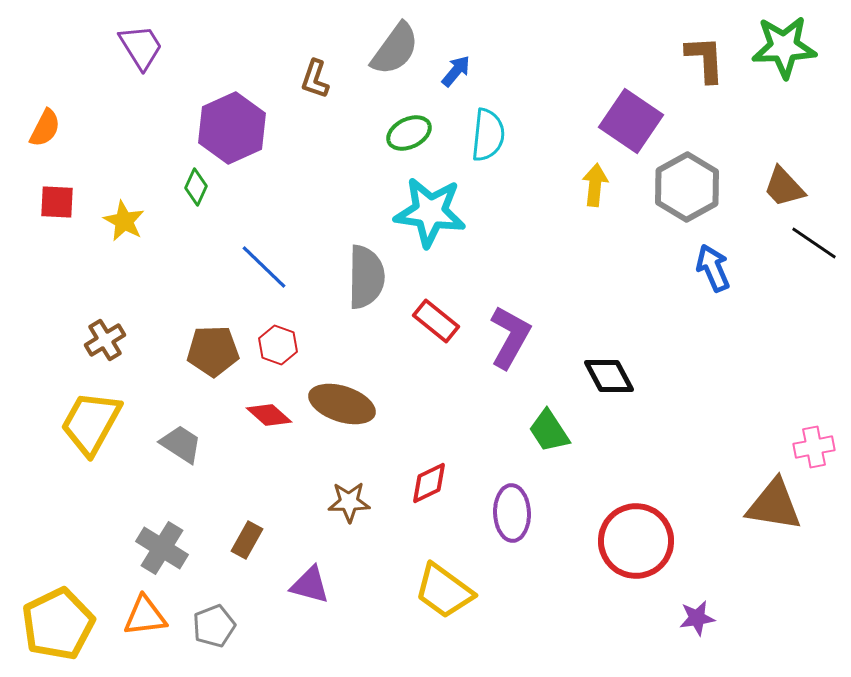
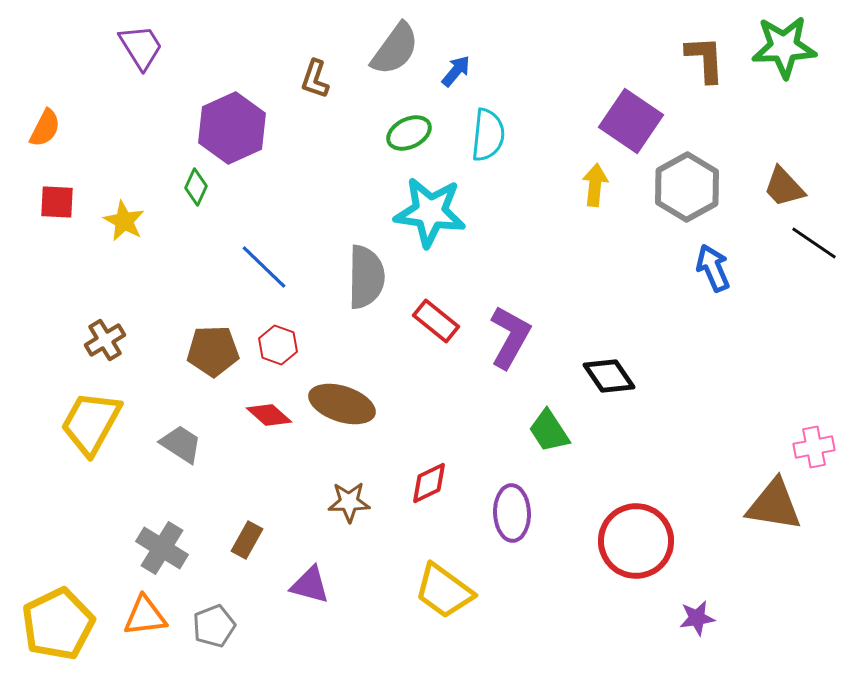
black diamond at (609, 376): rotated 6 degrees counterclockwise
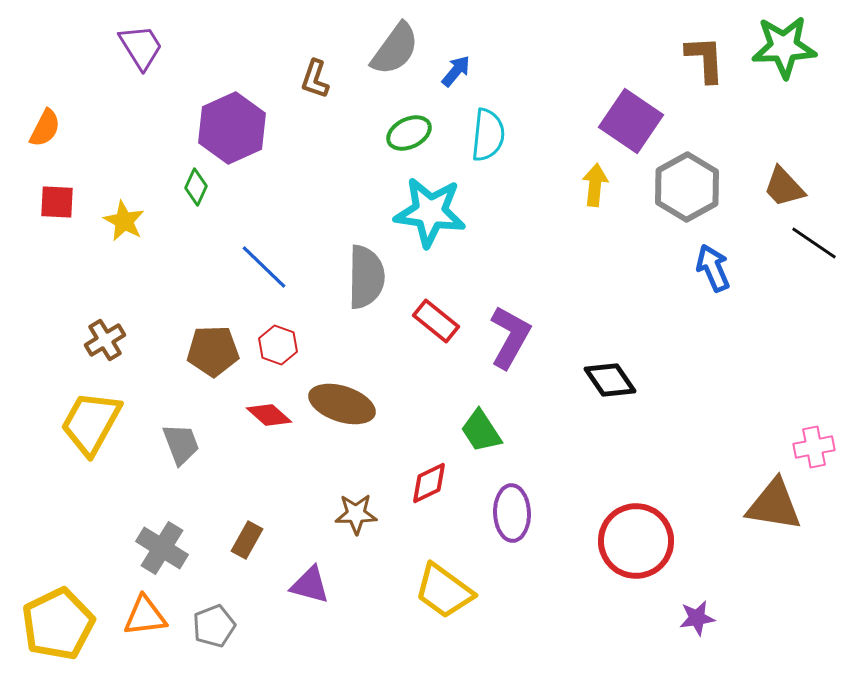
black diamond at (609, 376): moved 1 px right, 4 px down
green trapezoid at (549, 431): moved 68 px left
gray trapezoid at (181, 444): rotated 36 degrees clockwise
brown star at (349, 502): moved 7 px right, 12 px down
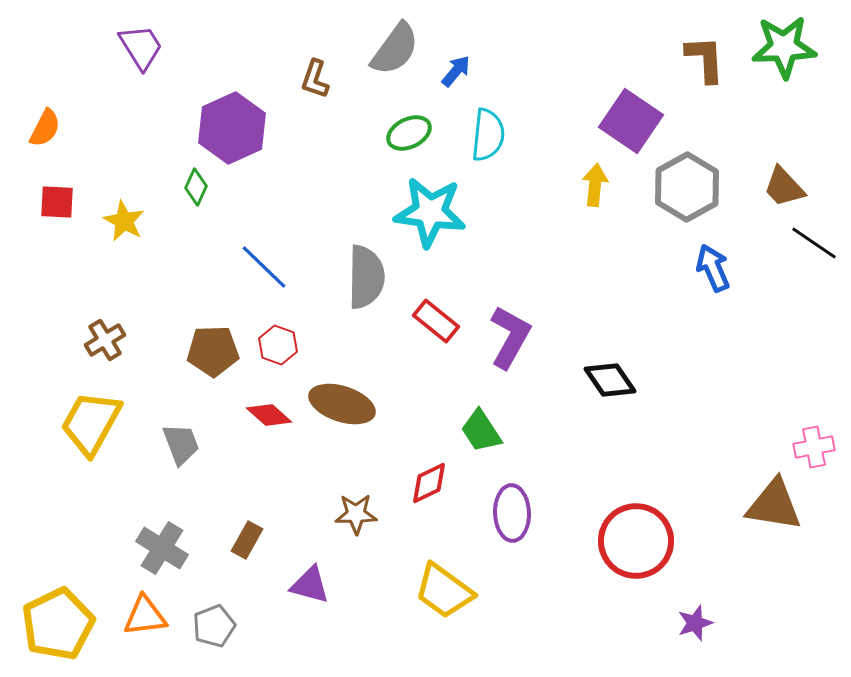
purple star at (697, 618): moved 2 px left, 5 px down; rotated 9 degrees counterclockwise
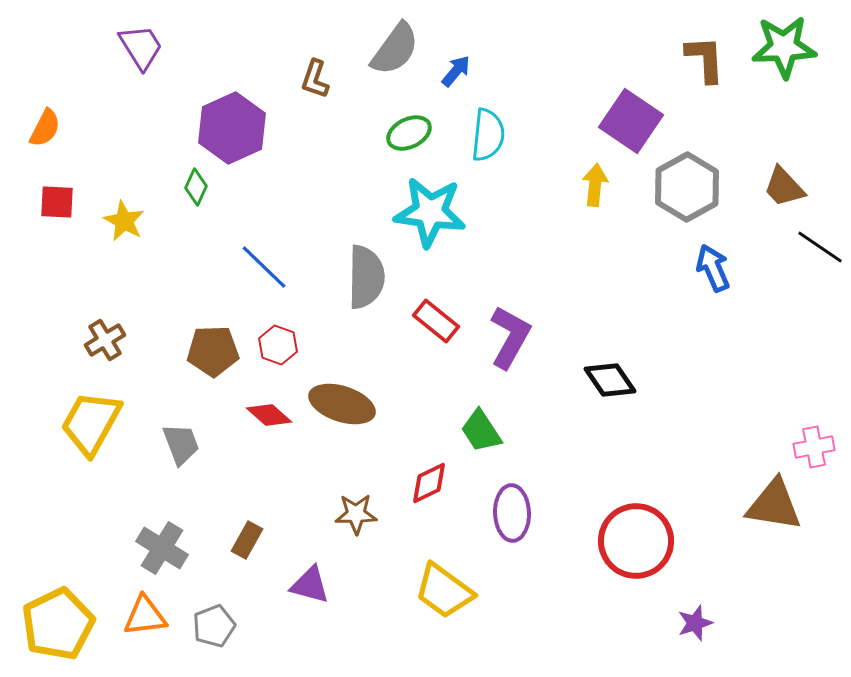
black line at (814, 243): moved 6 px right, 4 px down
